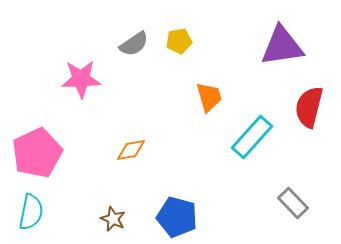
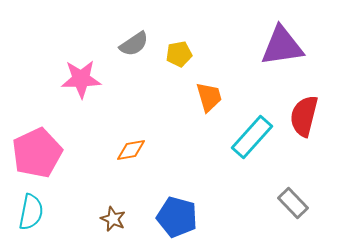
yellow pentagon: moved 13 px down
red semicircle: moved 5 px left, 9 px down
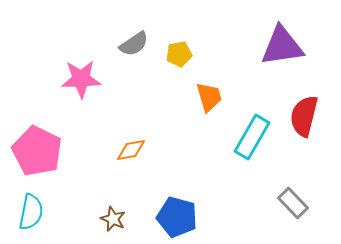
cyan rectangle: rotated 12 degrees counterclockwise
pink pentagon: moved 2 px up; rotated 21 degrees counterclockwise
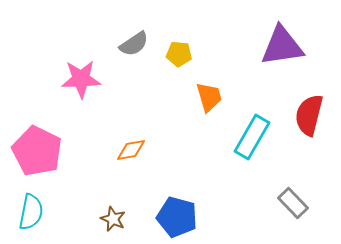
yellow pentagon: rotated 15 degrees clockwise
red semicircle: moved 5 px right, 1 px up
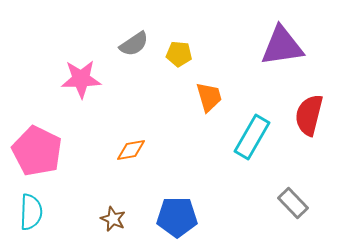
cyan semicircle: rotated 9 degrees counterclockwise
blue pentagon: rotated 15 degrees counterclockwise
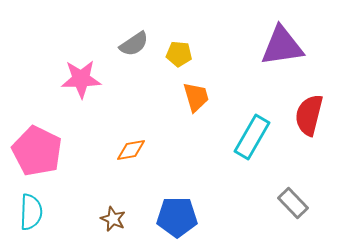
orange trapezoid: moved 13 px left
